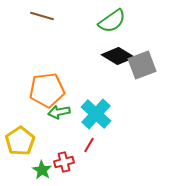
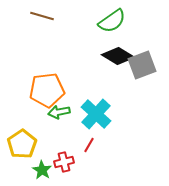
yellow pentagon: moved 2 px right, 3 px down
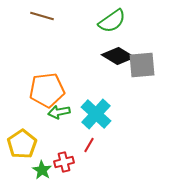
gray square: rotated 16 degrees clockwise
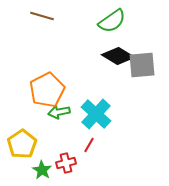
orange pentagon: rotated 20 degrees counterclockwise
red cross: moved 2 px right, 1 px down
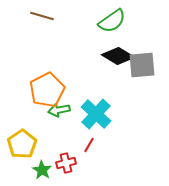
green arrow: moved 2 px up
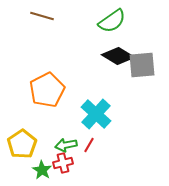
green arrow: moved 7 px right, 35 px down
red cross: moved 3 px left
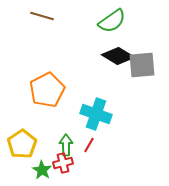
cyan cross: rotated 24 degrees counterclockwise
green arrow: rotated 100 degrees clockwise
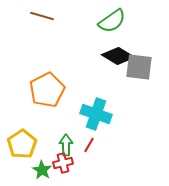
gray square: moved 3 px left, 2 px down; rotated 12 degrees clockwise
